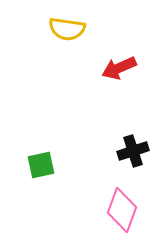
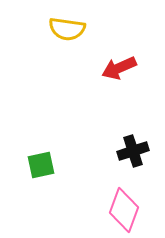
pink diamond: moved 2 px right
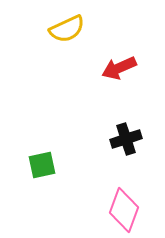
yellow semicircle: rotated 33 degrees counterclockwise
black cross: moved 7 px left, 12 px up
green square: moved 1 px right
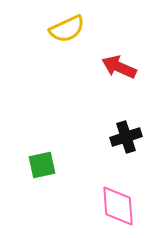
red arrow: moved 1 px up; rotated 48 degrees clockwise
black cross: moved 2 px up
pink diamond: moved 6 px left, 4 px up; rotated 24 degrees counterclockwise
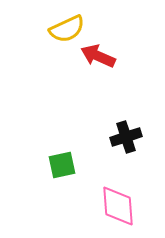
red arrow: moved 21 px left, 11 px up
green square: moved 20 px right
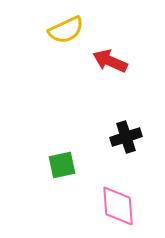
yellow semicircle: moved 1 px left, 1 px down
red arrow: moved 12 px right, 5 px down
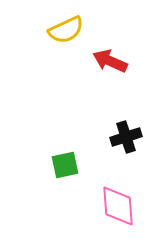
green square: moved 3 px right
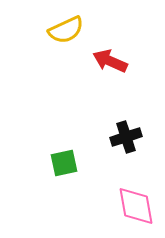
green square: moved 1 px left, 2 px up
pink diamond: moved 18 px right; rotated 6 degrees counterclockwise
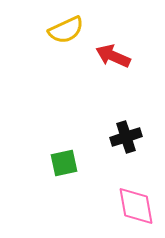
red arrow: moved 3 px right, 5 px up
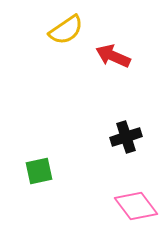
yellow semicircle: rotated 9 degrees counterclockwise
green square: moved 25 px left, 8 px down
pink diamond: rotated 27 degrees counterclockwise
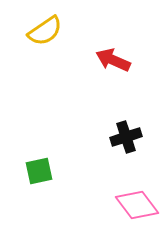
yellow semicircle: moved 21 px left, 1 px down
red arrow: moved 4 px down
pink diamond: moved 1 px right, 1 px up
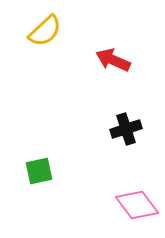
yellow semicircle: rotated 9 degrees counterclockwise
black cross: moved 8 px up
